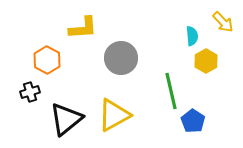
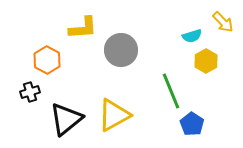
cyan semicircle: rotated 78 degrees clockwise
gray circle: moved 8 px up
green line: rotated 9 degrees counterclockwise
blue pentagon: moved 1 px left, 3 px down
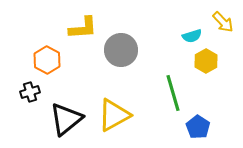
green line: moved 2 px right, 2 px down; rotated 6 degrees clockwise
blue pentagon: moved 6 px right, 3 px down
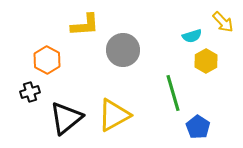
yellow L-shape: moved 2 px right, 3 px up
gray circle: moved 2 px right
black triangle: moved 1 px up
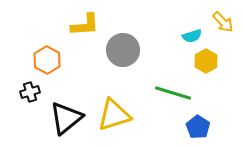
green line: rotated 57 degrees counterclockwise
yellow triangle: rotated 12 degrees clockwise
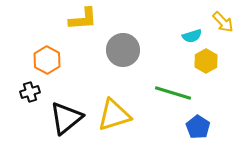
yellow L-shape: moved 2 px left, 6 px up
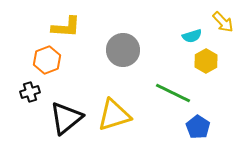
yellow L-shape: moved 17 px left, 8 px down; rotated 8 degrees clockwise
orange hexagon: rotated 12 degrees clockwise
green line: rotated 9 degrees clockwise
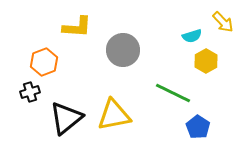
yellow L-shape: moved 11 px right
orange hexagon: moved 3 px left, 2 px down
yellow triangle: rotated 6 degrees clockwise
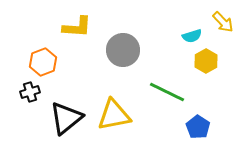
orange hexagon: moved 1 px left
green line: moved 6 px left, 1 px up
